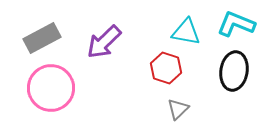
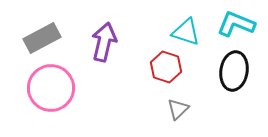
cyan triangle: rotated 8 degrees clockwise
purple arrow: rotated 147 degrees clockwise
red hexagon: moved 1 px up
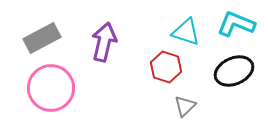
black ellipse: rotated 57 degrees clockwise
gray triangle: moved 7 px right, 3 px up
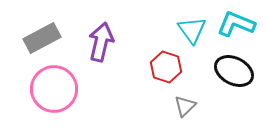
cyan triangle: moved 6 px right, 2 px up; rotated 36 degrees clockwise
purple arrow: moved 3 px left
black ellipse: rotated 51 degrees clockwise
pink circle: moved 3 px right, 1 px down
